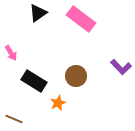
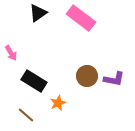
pink rectangle: moved 1 px up
purple L-shape: moved 7 px left, 12 px down; rotated 35 degrees counterclockwise
brown circle: moved 11 px right
brown line: moved 12 px right, 4 px up; rotated 18 degrees clockwise
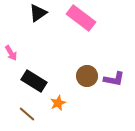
brown line: moved 1 px right, 1 px up
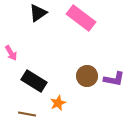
brown line: rotated 30 degrees counterclockwise
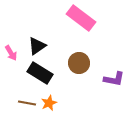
black triangle: moved 1 px left, 33 px down
brown circle: moved 8 px left, 13 px up
black rectangle: moved 6 px right, 8 px up
orange star: moved 9 px left
brown line: moved 11 px up
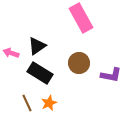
pink rectangle: rotated 24 degrees clockwise
pink arrow: rotated 140 degrees clockwise
purple L-shape: moved 3 px left, 4 px up
brown line: rotated 54 degrees clockwise
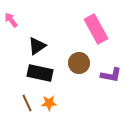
pink rectangle: moved 15 px right, 11 px down
pink arrow: moved 33 px up; rotated 35 degrees clockwise
black rectangle: rotated 20 degrees counterclockwise
orange star: rotated 21 degrees clockwise
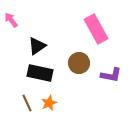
orange star: rotated 21 degrees counterclockwise
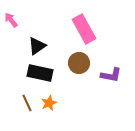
pink rectangle: moved 12 px left
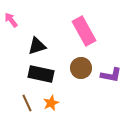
pink rectangle: moved 2 px down
black triangle: rotated 18 degrees clockwise
brown circle: moved 2 px right, 5 px down
black rectangle: moved 1 px right, 1 px down
orange star: moved 2 px right
